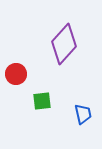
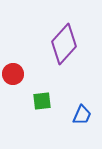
red circle: moved 3 px left
blue trapezoid: moved 1 px left, 1 px down; rotated 35 degrees clockwise
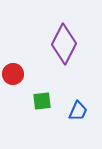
purple diamond: rotated 15 degrees counterclockwise
blue trapezoid: moved 4 px left, 4 px up
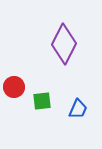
red circle: moved 1 px right, 13 px down
blue trapezoid: moved 2 px up
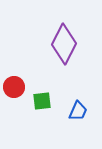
blue trapezoid: moved 2 px down
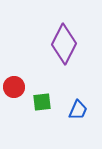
green square: moved 1 px down
blue trapezoid: moved 1 px up
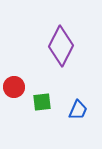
purple diamond: moved 3 px left, 2 px down
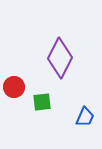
purple diamond: moved 1 px left, 12 px down
blue trapezoid: moved 7 px right, 7 px down
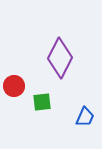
red circle: moved 1 px up
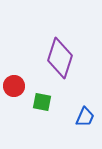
purple diamond: rotated 9 degrees counterclockwise
green square: rotated 18 degrees clockwise
